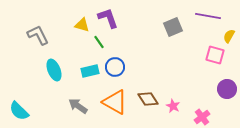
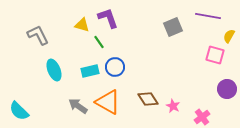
orange triangle: moved 7 px left
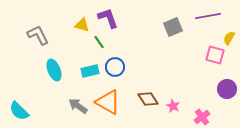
purple line: rotated 20 degrees counterclockwise
yellow semicircle: moved 2 px down
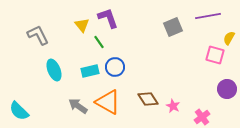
yellow triangle: rotated 35 degrees clockwise
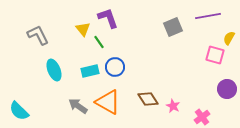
yellow triangle: moved 1 px right, 4 px down
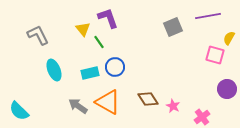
cyan rectangle: moved 2 px down
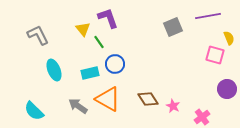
yellow semicircle: rotated 128 degrees clockwise
blue circle: moved 3 px up
orange triangle: moved 3 px up
cyan semicircle: moved 15 px right
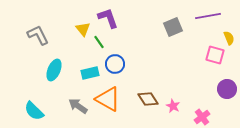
cyan ellipse: rotated 45 degrees clockwise
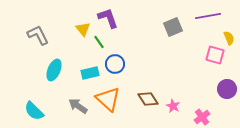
orange triangle: rotated 12 degrees clockwise
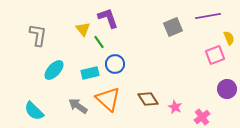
gray L-shape: rotated 35 degrees clockwise
pink square: rotated 36 degrees counterclockwise
cyan ellipse: rotated 20 degrees clockwise
pink star: moved 2 px right, 1 px down
